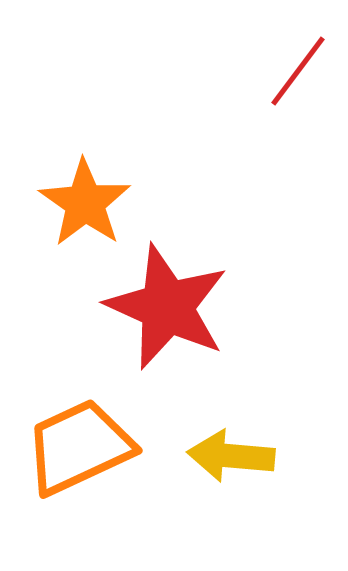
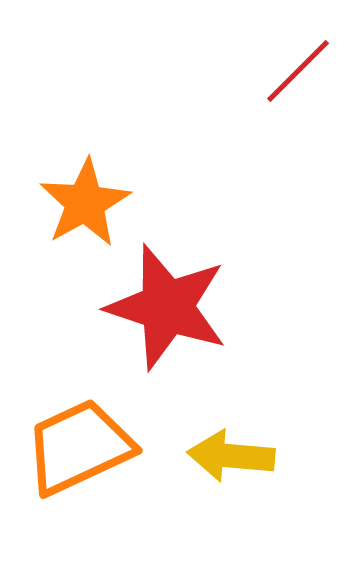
red line: rotated 8 degrees clockwise
orange star: rotated 8 degrees clockwise
red star: rotated 6 degrees counterclockwise
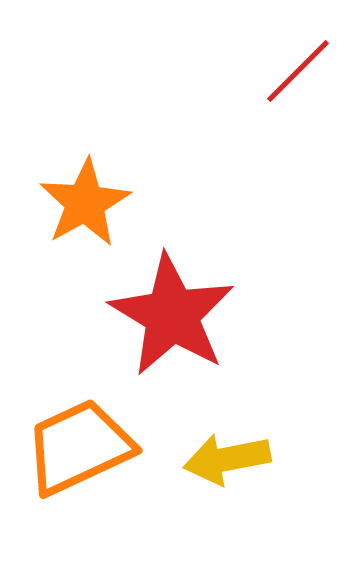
red star: moved 5 px right, 8 px down; rotated 13 degrees clockwise
yellow arrow: moved 4 px left, 3 px down; rotated 16 degrees counterclockwise
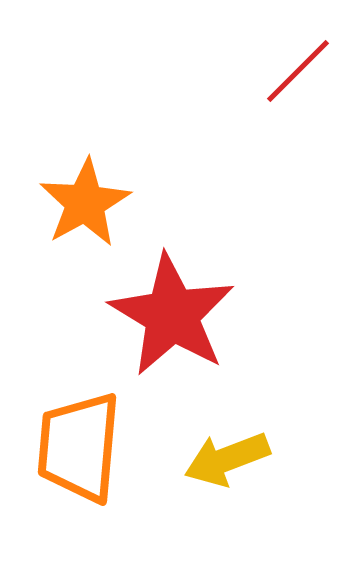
orange trapezoid: rotated 60 degrees counterclockwise
yellow arrow: rotated 10 degrees counterclockwise
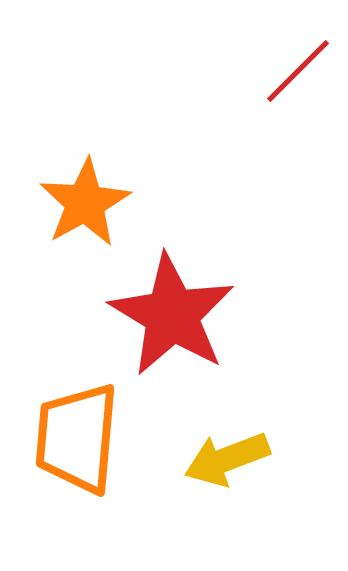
orange trapezoid: moved 2 px left, 9 px up
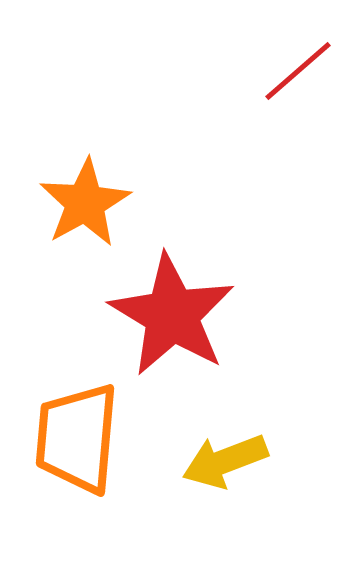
red line: rotated 4 degrees clockwise
yellow arrow: moved 2 px left, 2 px down
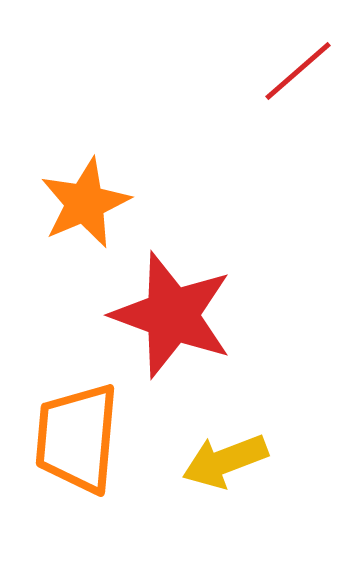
orange star: rotated 6 degrees clockwise
red star: rotated 11 degrees counterclockwise
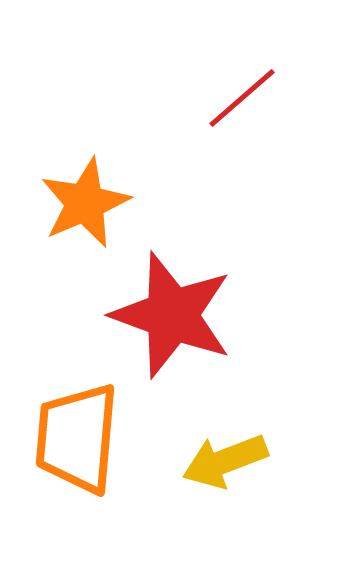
red line: moved 56 px left, 27 px down
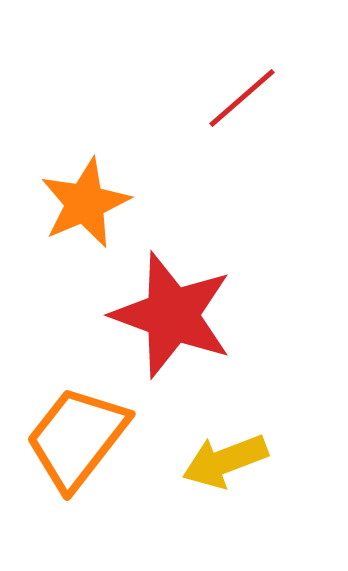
orange trapezoid: rotated 33 degrees clockwise
